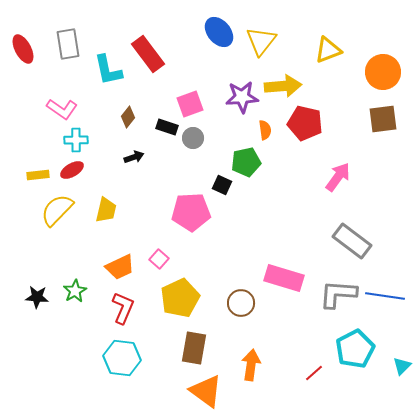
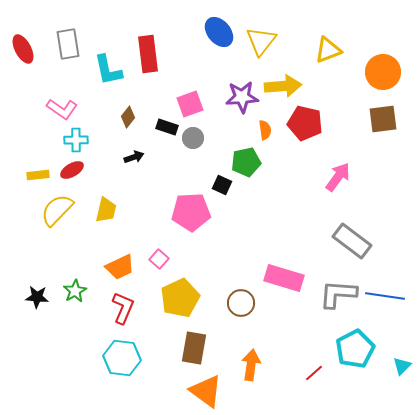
red rectangle at (148, 54): rotated 30 degrees clockwise
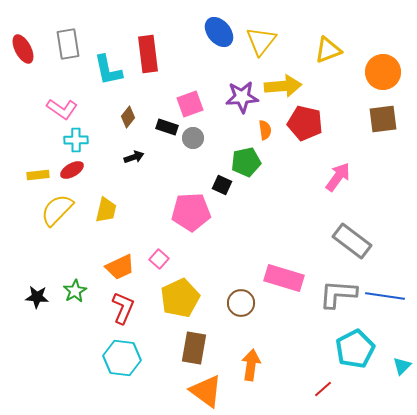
red line at (314, 373): moved 9 px right, 16 px down
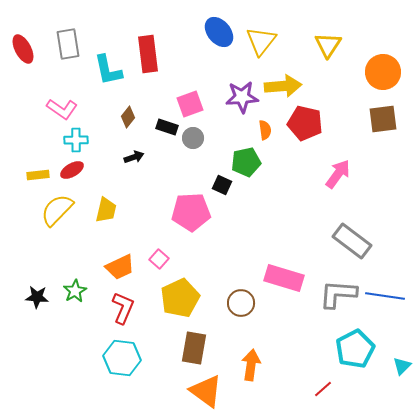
yellow triangle at (328, 50): moved 5 px up; rotated 36 degrees counterclockwise
pink arrow at (338, 177): moved 3 px up
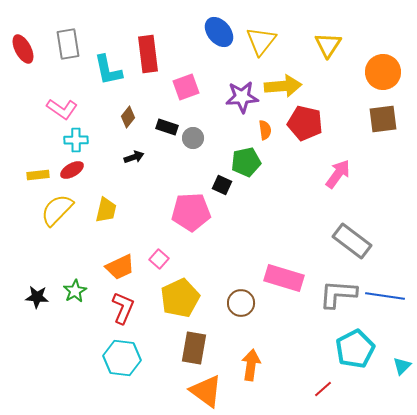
pink square at (190, 104): moved 4 px left, 17 px up
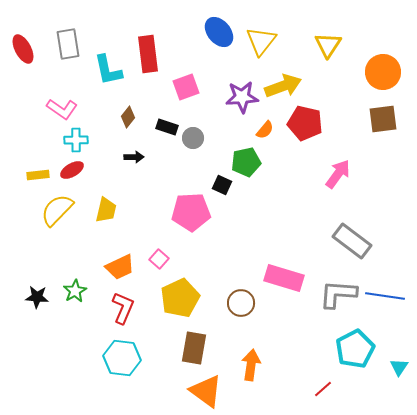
yellow arrow at (283, 86): rotated 15 degrees counterclockwise
orange semicircle at (265, 130): rotated 48 degrees clockwise
black arrow at (134, 157): rotated 18 degrees clockwise
cyan triangle at (402, 366): moved 3 px left, 1 px down; rotated 12 degrees counterclockwise
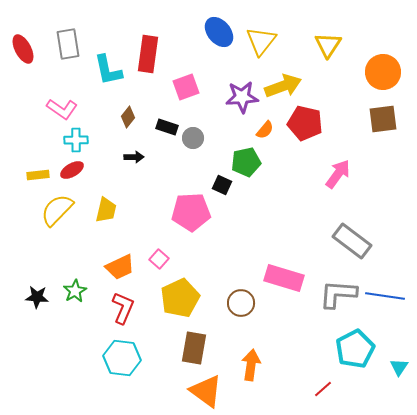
red rectangle at (148, 54): rotated 15 degrees clockwise
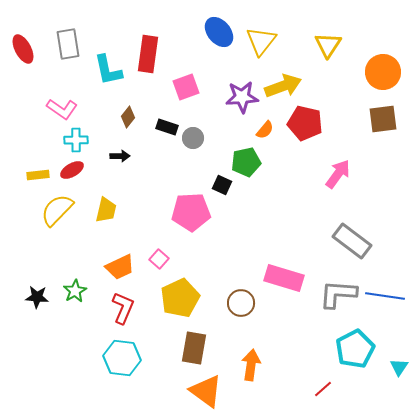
black arrow at (134, 157): moved 14 px left, 1 px up
